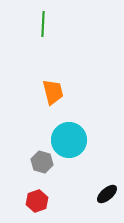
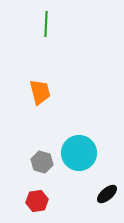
green line: moved 3 px right
orange trapezoid: moved 13 px left
cyan circle: moved 10 px right, 13 px down
red hexagon: rotated 10 degrees clockwise
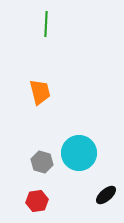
black ellipse: moved 1 px left, 1 px down
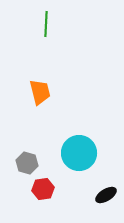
gray hexagon: moved 15 px left, 1 px down
black ellipse: rotated 10 degrees clockwise
red hexagon: moved 6 px right, 12 px up
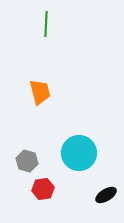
gray hexagon: moved 2 px up
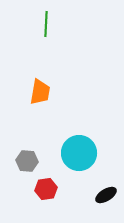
orange trapezoid: rotated 24 degrees clockwise
gray hexagon: rotated 10 degrees counterclockwise
red hexagon: moved 3 px right
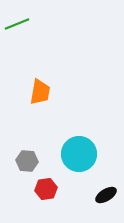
green line: moved 29 px left; rotated 65 degrees clockwise
cyan circle: moved 1 px down
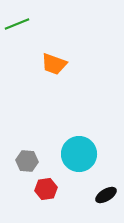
orange trapezoid: moved 14 px right, 28 px up; rotated 100 degrees clockwise
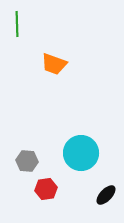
green line: rotated 70 degrees counterclockwise
cyan circle: moved 2 px right, 1 px up
black ellipse: rotated 15 degrees counterclockwise
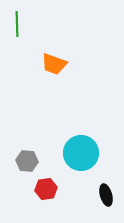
black ellipse: rotated 60 degrees counterclockwise
